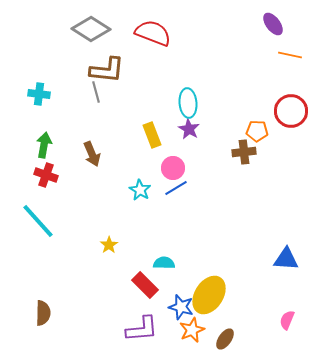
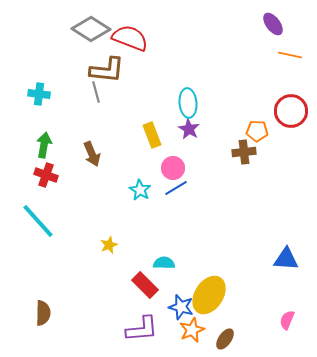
red semicircle: moved 23 px left, 5 px down
yellow star: rotated 12 degrees clockwise
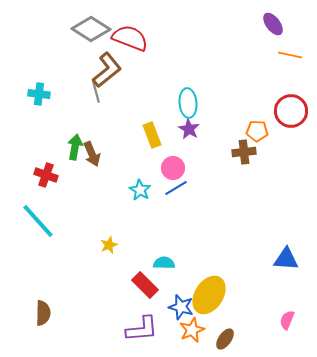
brown L-shape: rotated 45 degrees counterclockwise
green arrow: moved 31 px right, 2 px down
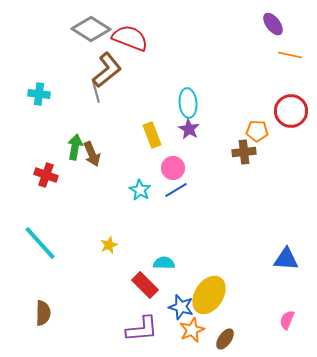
blue line: moved 2 px down
cyan line: moved 2 px right, 22 px down
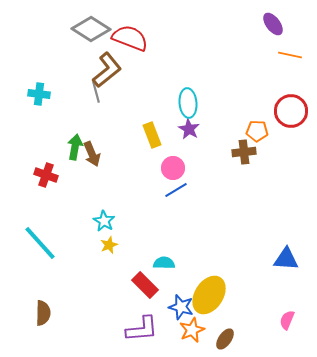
cyan star: moved 36 px left, 31 px down
